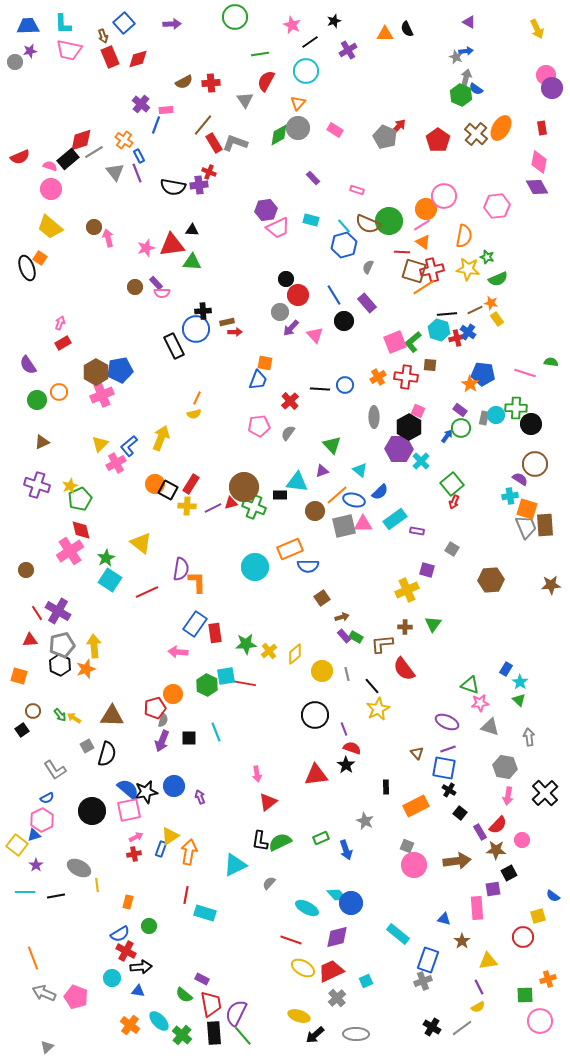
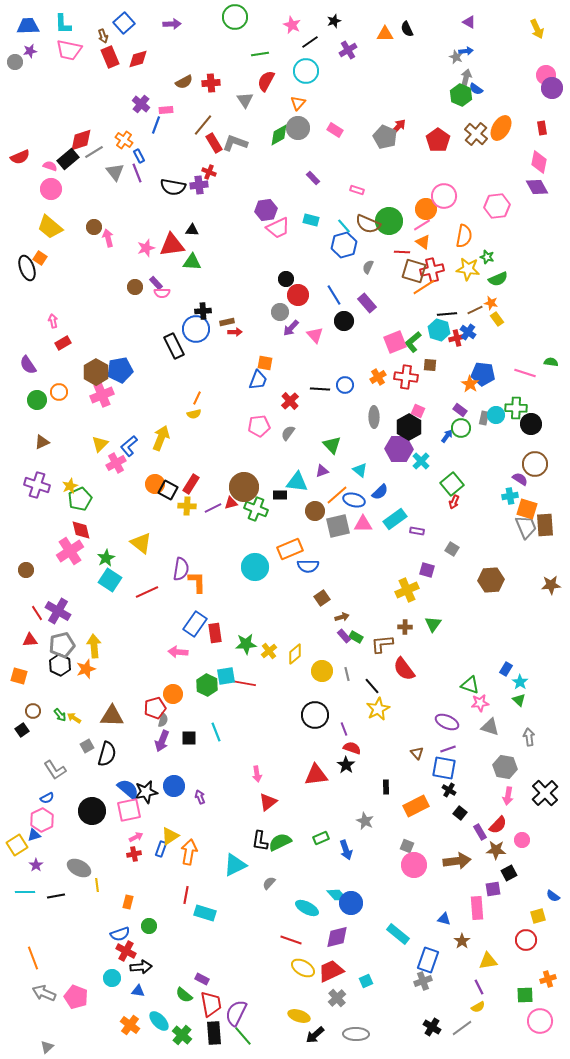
pink arrow at (60, 323): moved 7 px left, 2 px up; rotated 32 degrees counterclockwise
green cross at (254, 507): moved 2 px right, 2 px down
gray square at (344, 526): moved 6 px left
yellow square at (17, 845): rotated 20 degrees clockwise
blue semicircle at (120, 934): rotated 12 degrees clockwise
red circle at (523, 937): moved 3 px right, 3 px down
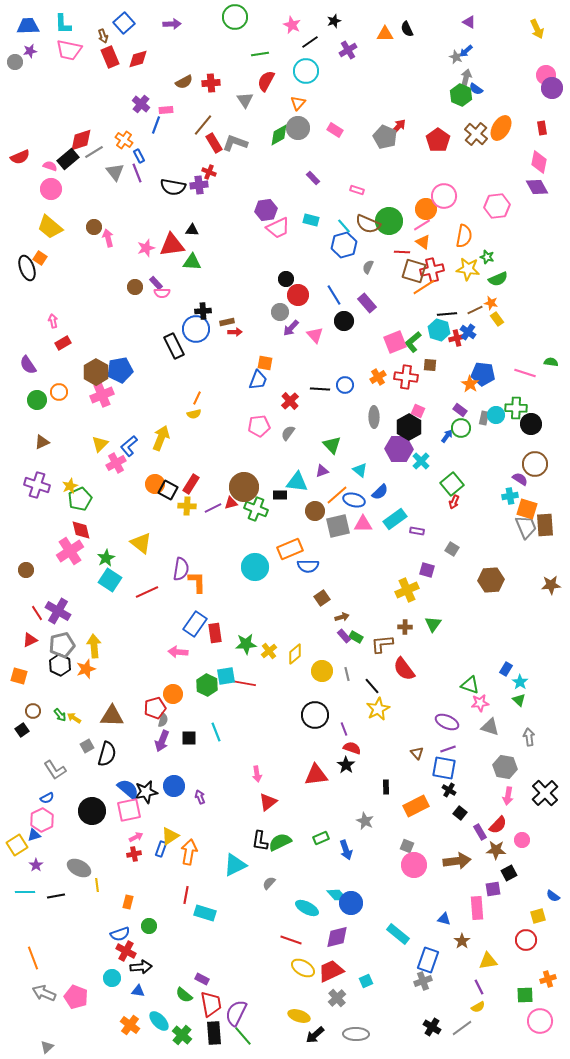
blue arrow at (466, 51): rotated 144 degrees clockwise
red triangle at (30, 640): rotated 21 degrees counterclockwise
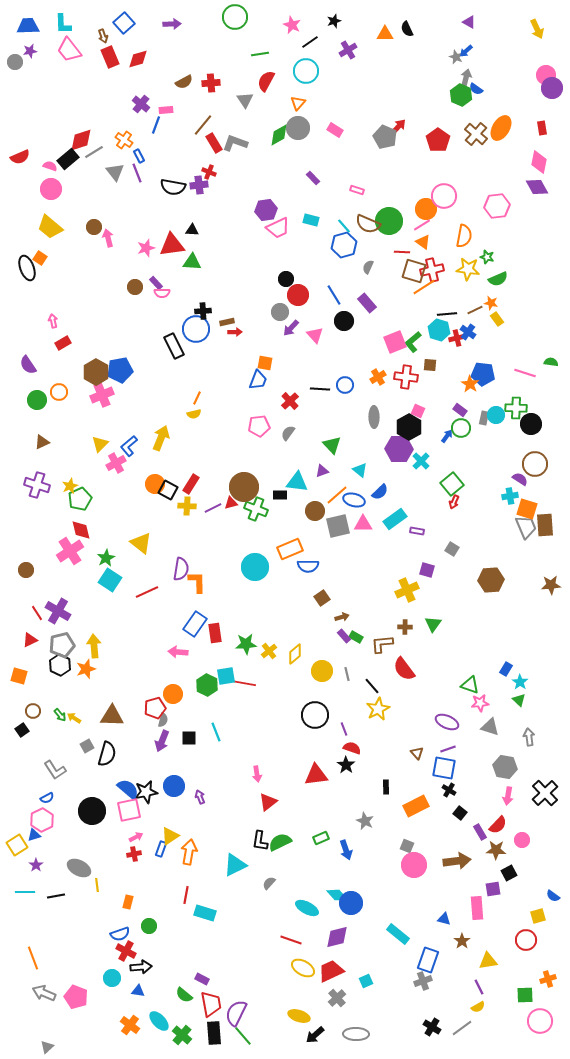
pink trapezoid at (69, 50): rotated 40 degrees clockwise
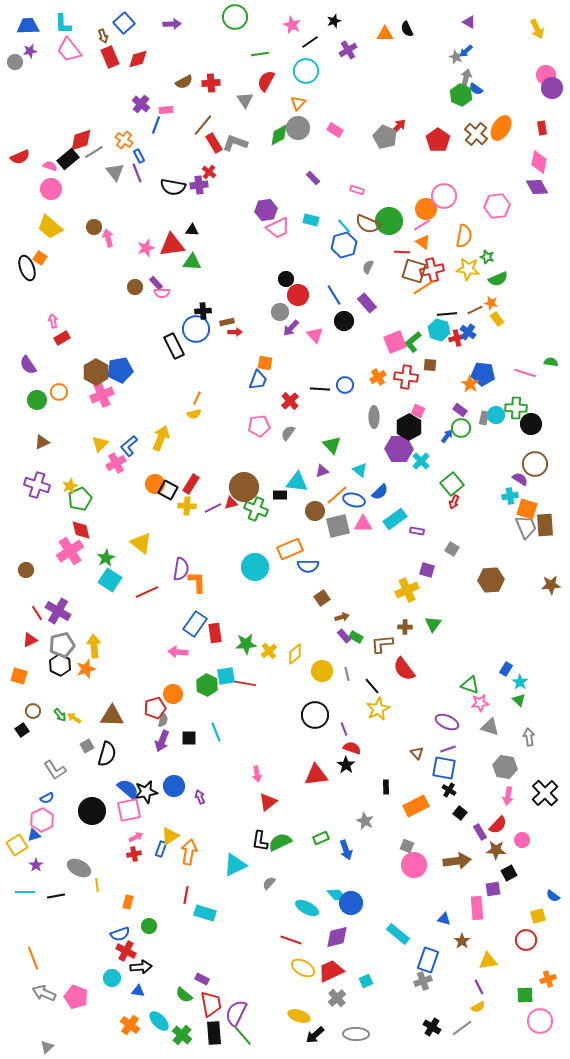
red cross at (209, 172): rotated 16 degrees clockwise
red rectangle at (63, 343): moved 1 px left, 5 px up
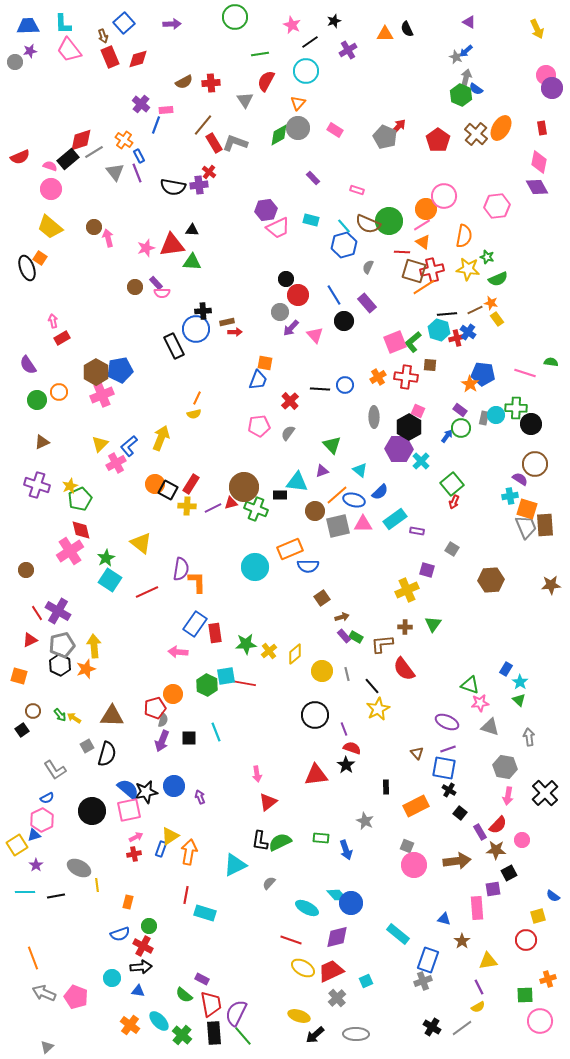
green rectangle at (321, 838): rotated 28 degrees clockwise
red cross at (126, 951): moved 17 px right, 5 px up
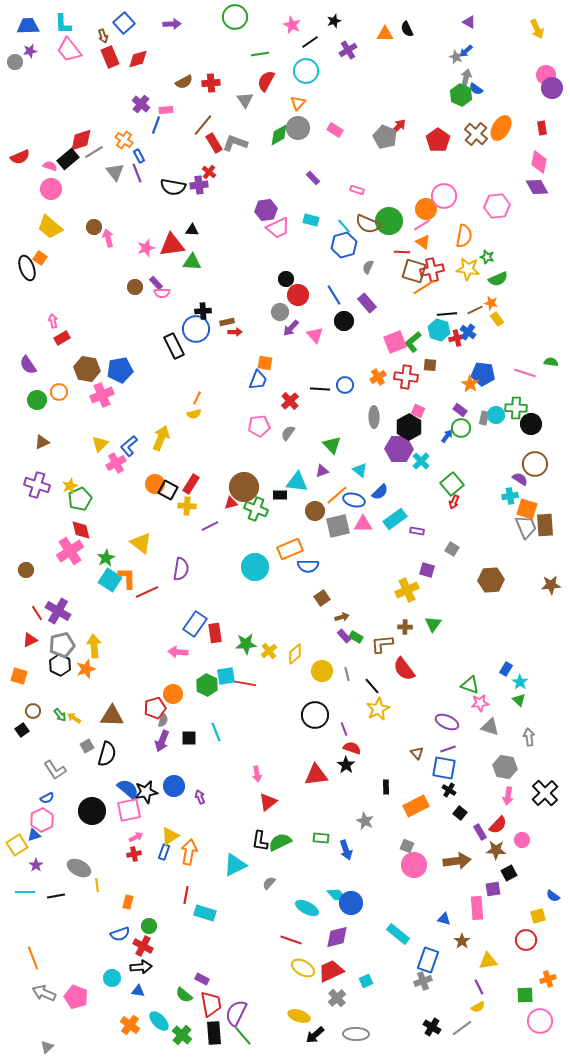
brown hexagon at (96, 372): moved 9 px left, 3 px up; rotated 20 degrees counterclockwise
purple line at (213, 508): moved 3 px left, 18 px down
orange L-shape at (197, 582): moved 70 px left, 4 px up
blue rectangle at (161, 849): moved 3 px right, 3 px down
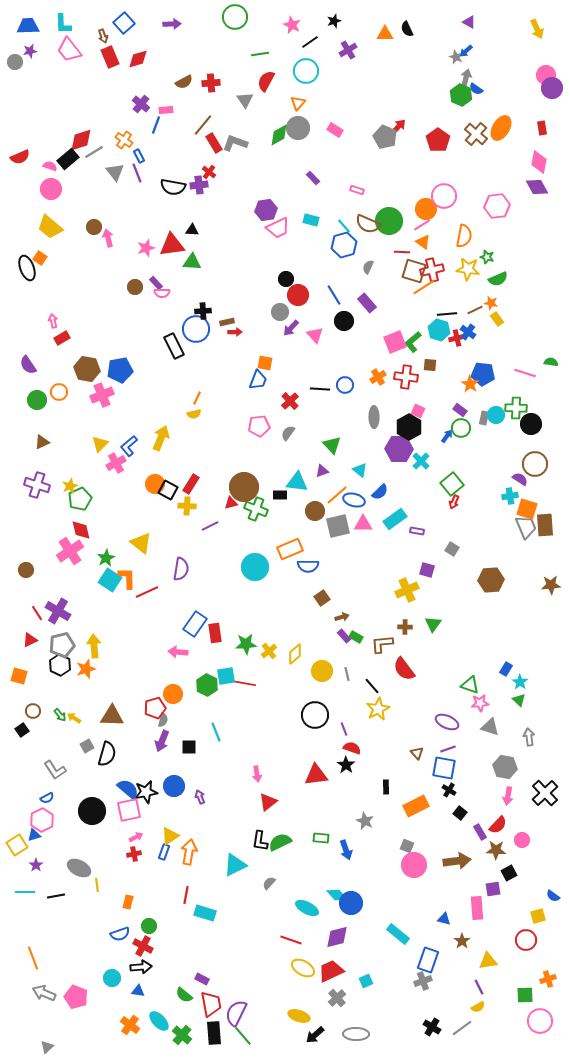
black square at (189, 738): moved 9 px down
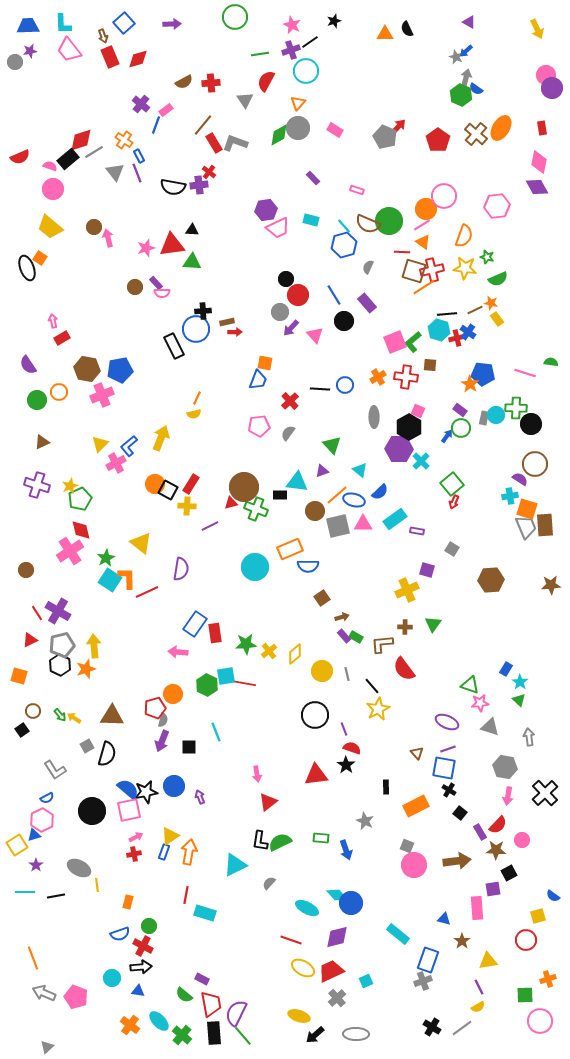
purple cross at (348, 50): moved 57 px left; rotated 12 degrees clockwise
pink rectangle at (166, 110): rotated 32 degrees counterclockwise
pink circle at (51, 189): moved 2 px right
orange semicircle at (464, 236): rotated 10 degrees clockwise
yellow star at (468, 269): moved 3 px left, 1 px up
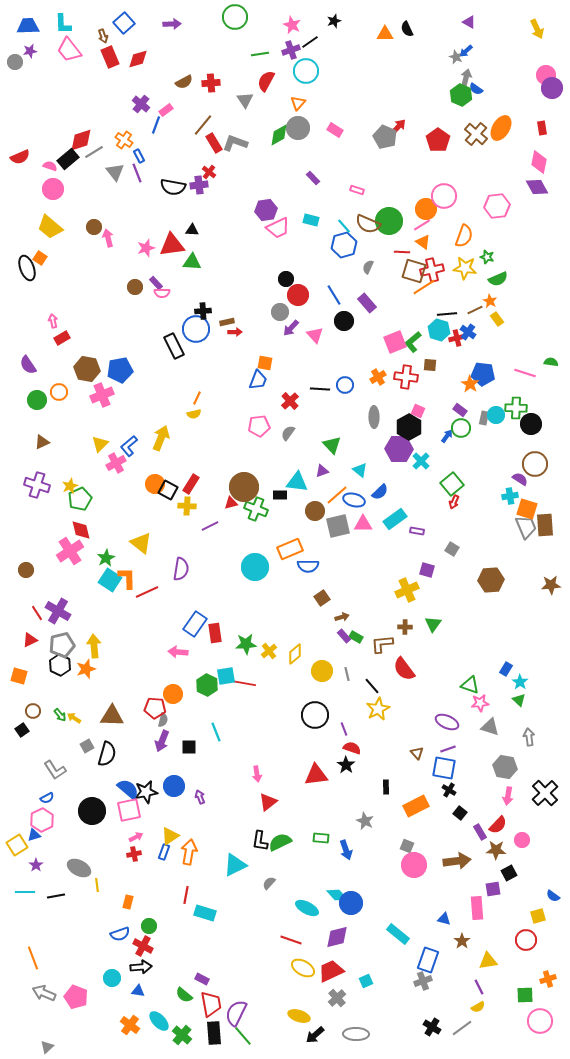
orange star at (491, 303): moved 1 px left, 2 px up; rotated 16 degrees clockwise
red pentagon at (155, 708): rotated 20 degrees clockwise
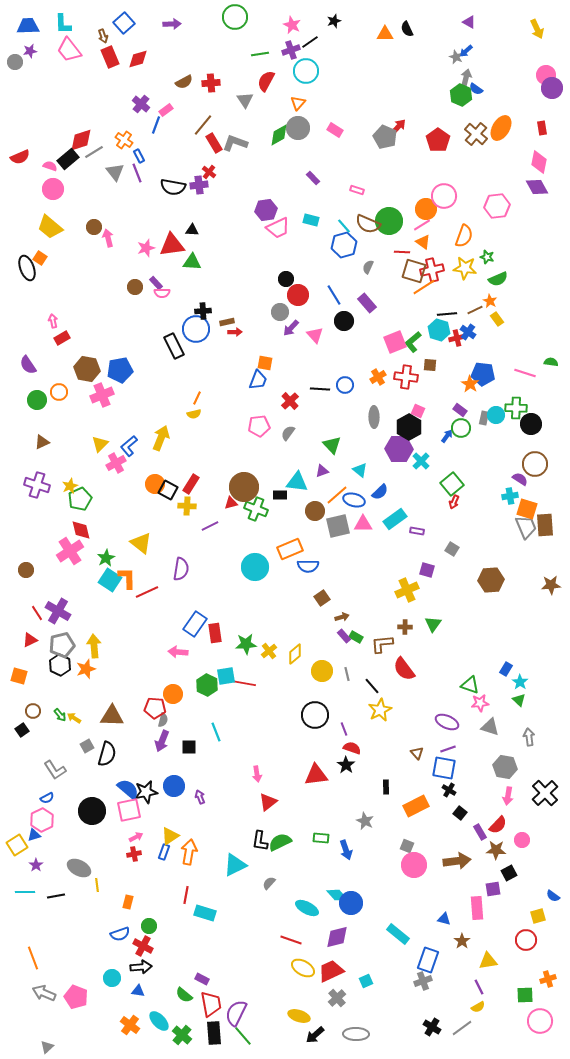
yellow star at (378, 709): moved 2 px right, 1 px down
